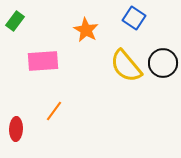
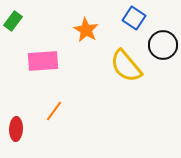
green rectangle: moved 2 px left
black circle: moved 18 px up
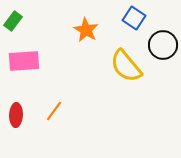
pink rectangle: moved 19 px left
red ellipse: moved 14 px up
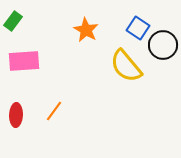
blue square: moved 4 px right, 10 px down
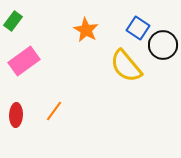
pink rectangle: rotated 32 degrees counterclockwise
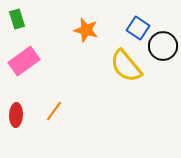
green rectangle: moved 4 px right, 2 px up; rotated 54 degrees counterclockwise
orange star: rotated 15 degrees counterclockwise
black circle: moved 1 px down
